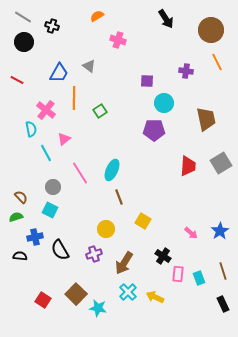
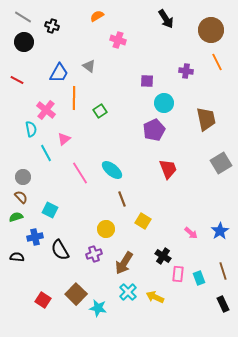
purple pentagon at (154, 130): rotated 25 degrees counterclockwise
red trapezoid at (188, 166): moved 20 px left, 3 px down; rotated 25 degrees counterclockwise
cyan ellipse at (112, 170): rotated 75 degrees counterclockwise
gray circle at (53, 187): moved 30 px left, 10 px up
brown line at (119, 197): moved 3 px right, 2 px down
black semicircle at (20, 256): moved 3 px left, 1 px down
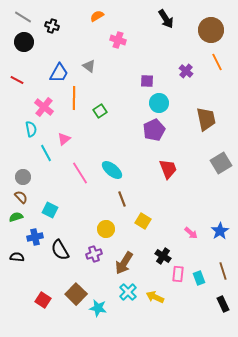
purple cross at (186, 71): rotated 32 degrees clockwise
cyan circle at (164, 103): moved 5 px left
pink cross at (46, 110): moved 2 px left, 3 px up
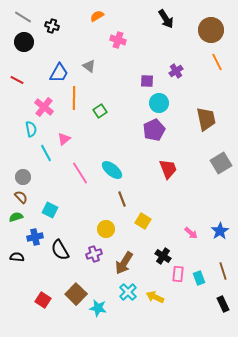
purple cross at (186, 71): moved 10 px left; rotated 16 degrees clockwise
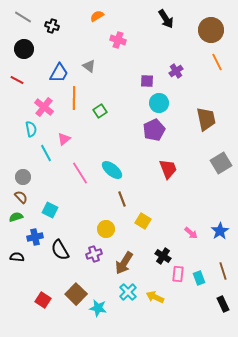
black circle at (24, 42): moved 7 px down
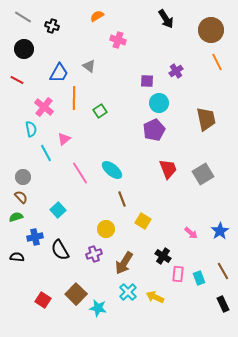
gray square at (221, 163): moved 18 px left, 11 px down
cyan square at (50, 210): moved 8 px right; rotated 21 degrees clockwise
brown line at (223, 271): rotated 12 degrees counterclockwise
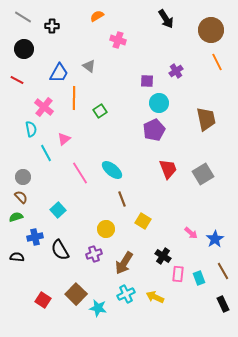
black cross at (52, 26): rotated 16 degrees counterclockwise
blue star at (220, 231): moved 5 px left, 8 px down
cyan cross at (128, 292): moved 2 px left, 2 px down; rotated 18 degrees clockwise
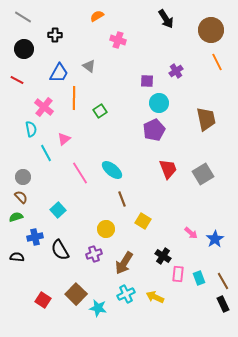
black cross at (52, 26): moved 3 px right, 9 px down
brown line at (223, 271): moved 10 px down
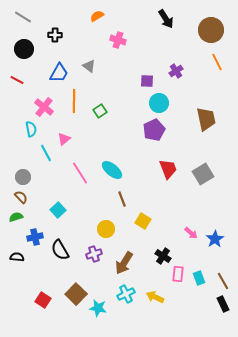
orange line at (74, 98): moved 3 px down
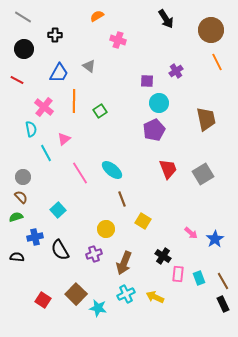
brown arrow at (124, 263): rotated 10 degrees counterclockwise
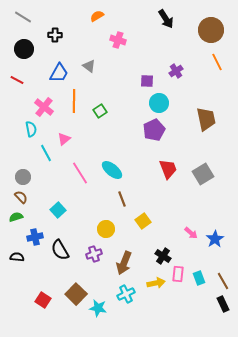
yellow square at (143, 221): rotated 21 degrees clockwise
yellow arrow at (155, 297): moved 1 px right, 14 px up; rotated 144 degrees clockwise
